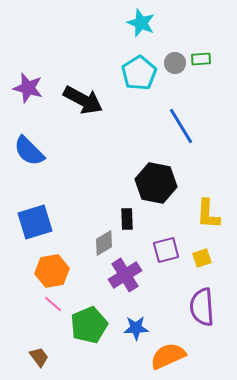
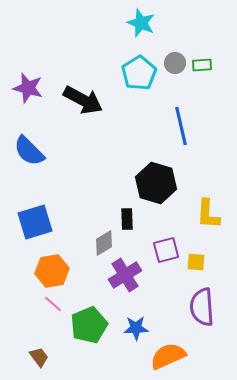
green rectangle: moved 1 px right, 6 px down
blue line: rotated 18 degrees clockwise
black hexagon: rotated 6 degrees clockwise
yellow square: moved 6 px left, 4 px down; rotated 24 degrees clockwise
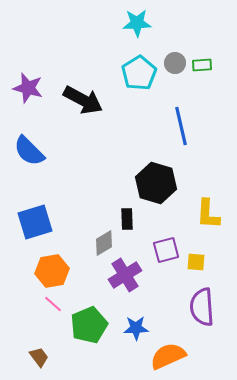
cyan star: moved 4 px left; rotated 24 degrees counterclockwise
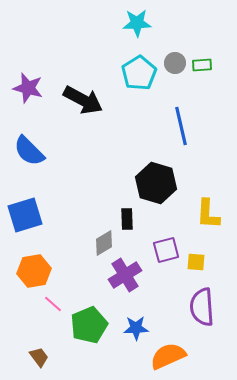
blue square: moved 10 px left, 7 px up
orange hexagon: moved 18 px left
